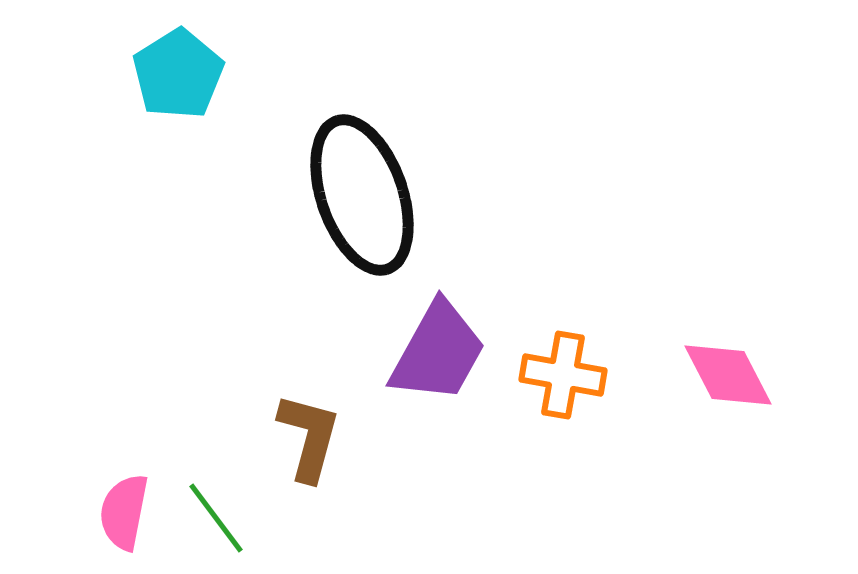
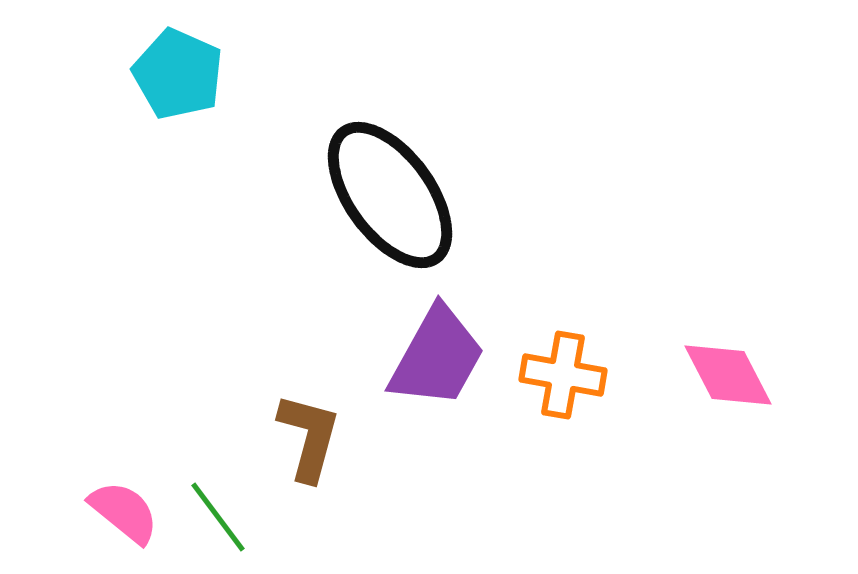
cyan pentagon: rotated 16 degrees counterclockwise
black ellipse: moved 28 px right; rotated 17 degrees counterclockwise
purple trapezoid: moved 1 px left, 5 px down
pink semicircle: rotated 118 degrees clockwise
green line: moved 2 px right, 1 px up
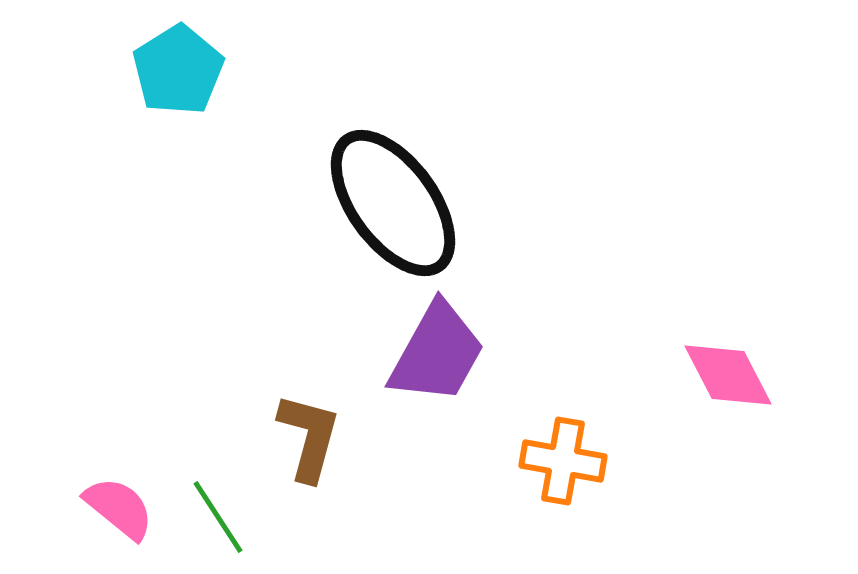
cyan pentagon: moved 4 px up; rotated 16 degrees clockwise
black ellipse: moved 3 px right, 8 px down
purple trapezoid: moved 4 px up
orange cross: moved 86 px down
pink semicircle: moved 5 px left, 4 px up
green line: rotated 4 degrees clockwise
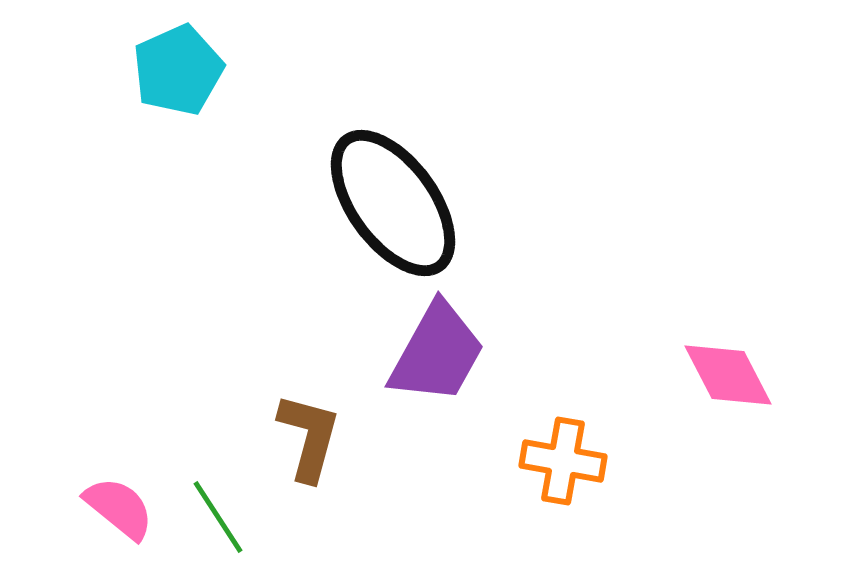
cyan pentagon: rotated 8 degrees clockwise
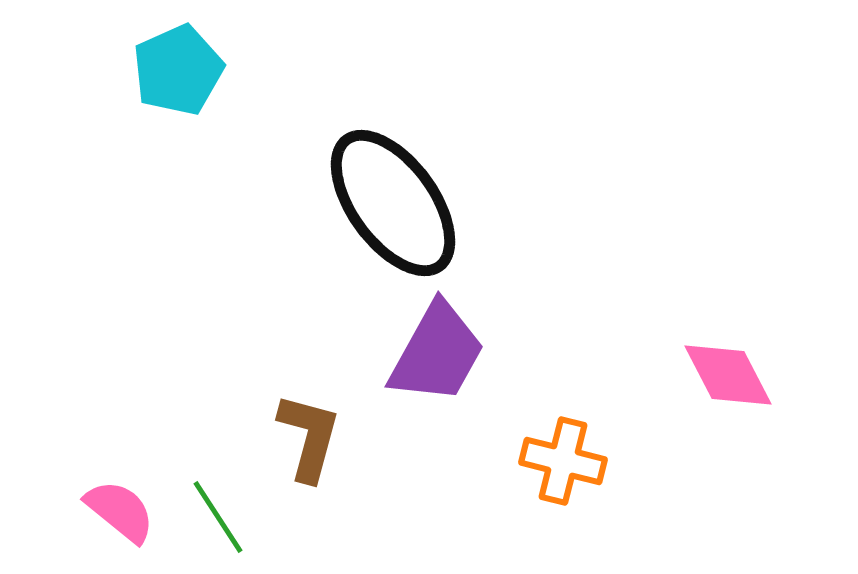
orange cross: rotated 4 degrees clockwise
pink semicircle: moved 1 px right, 3 px down
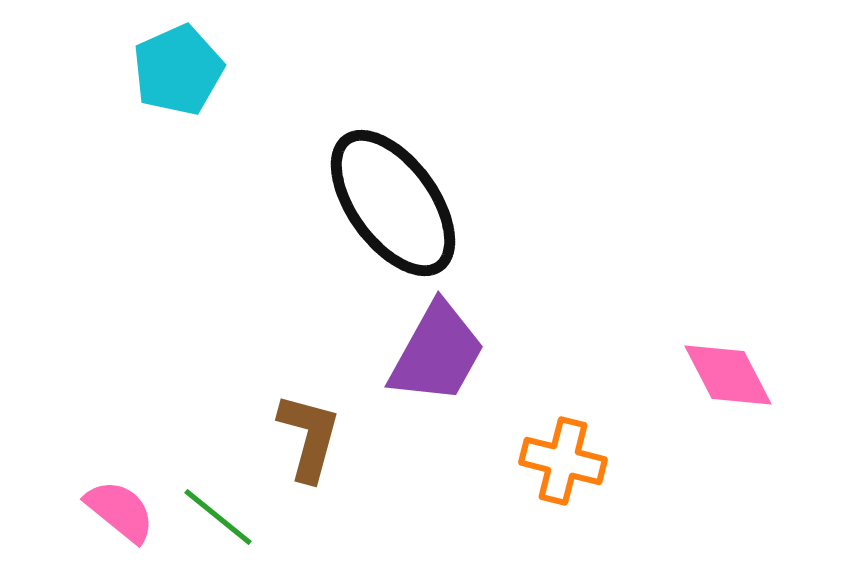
green line: rotated 18 degrees counterclockwise
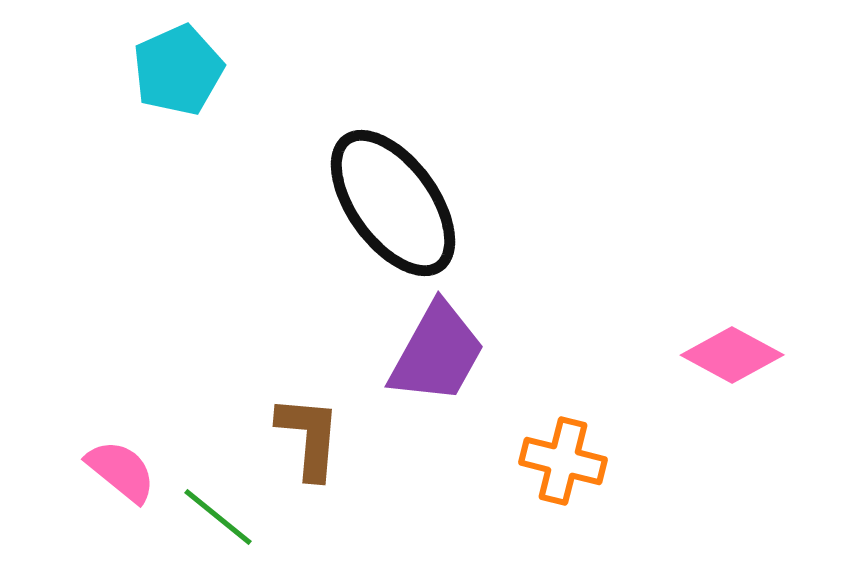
pink diamond: moved 4 px right, 20 px up; rotated 34 degrees counterclockwise
brown L-shape: rotated 10 degrees counterclockwise
pink semicircle: moved 1 px right, 40 px up
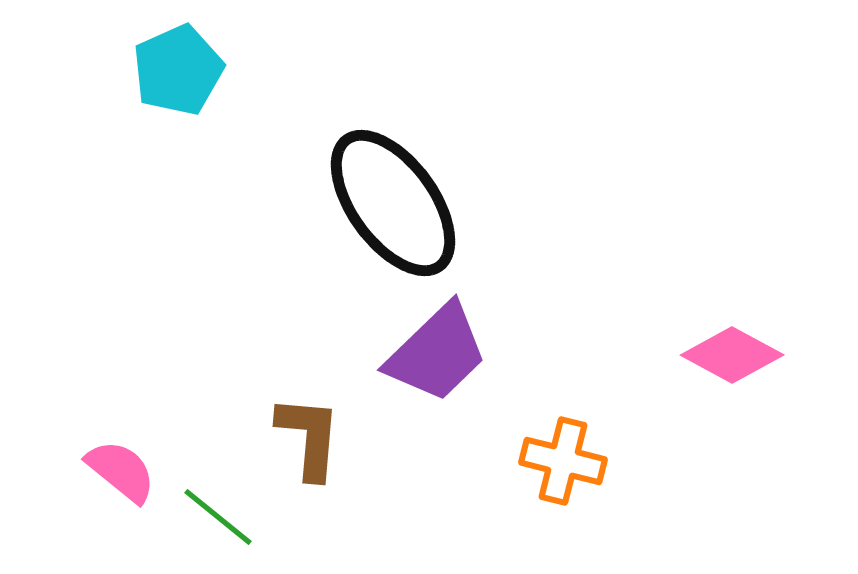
purple trapezoid: rotated 17 degrees clockwise
